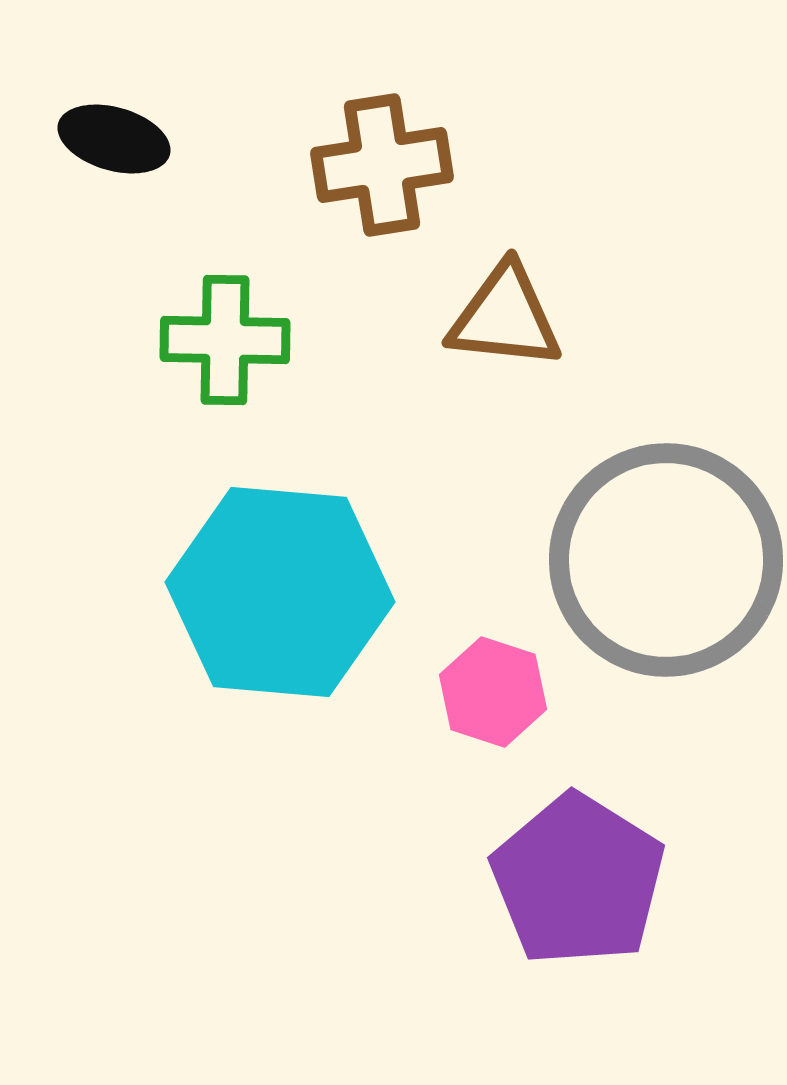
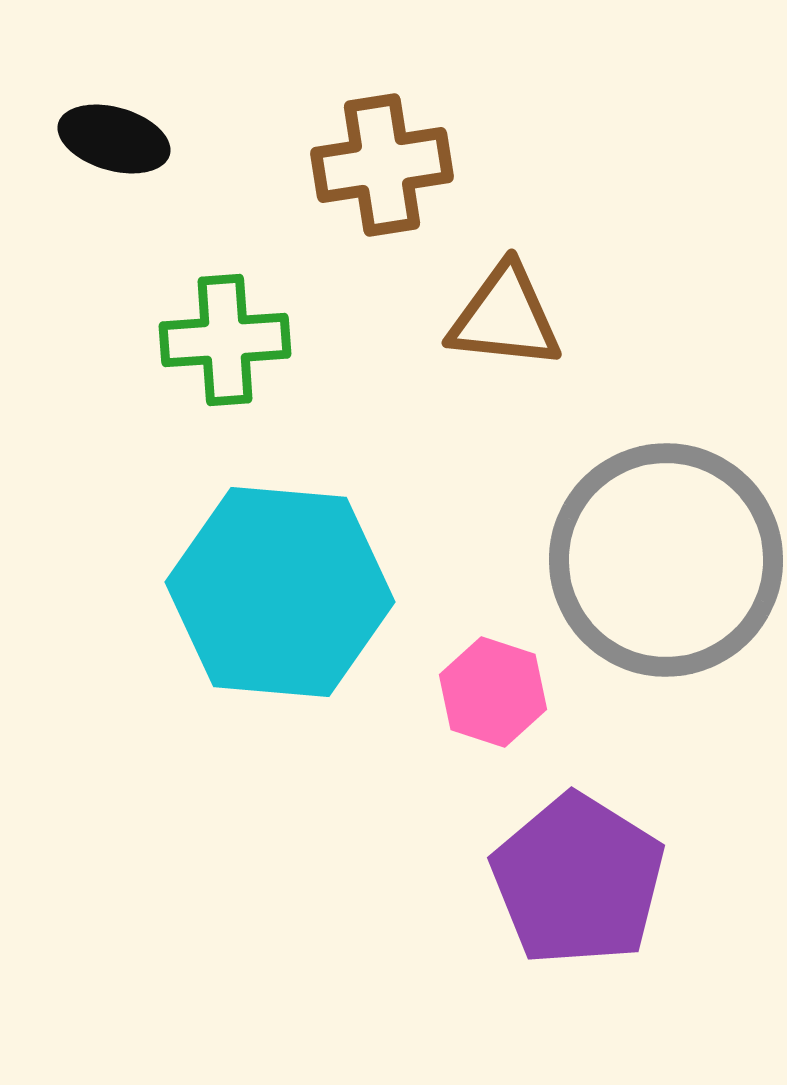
green cross: rotated 5 degrees counterclockwise
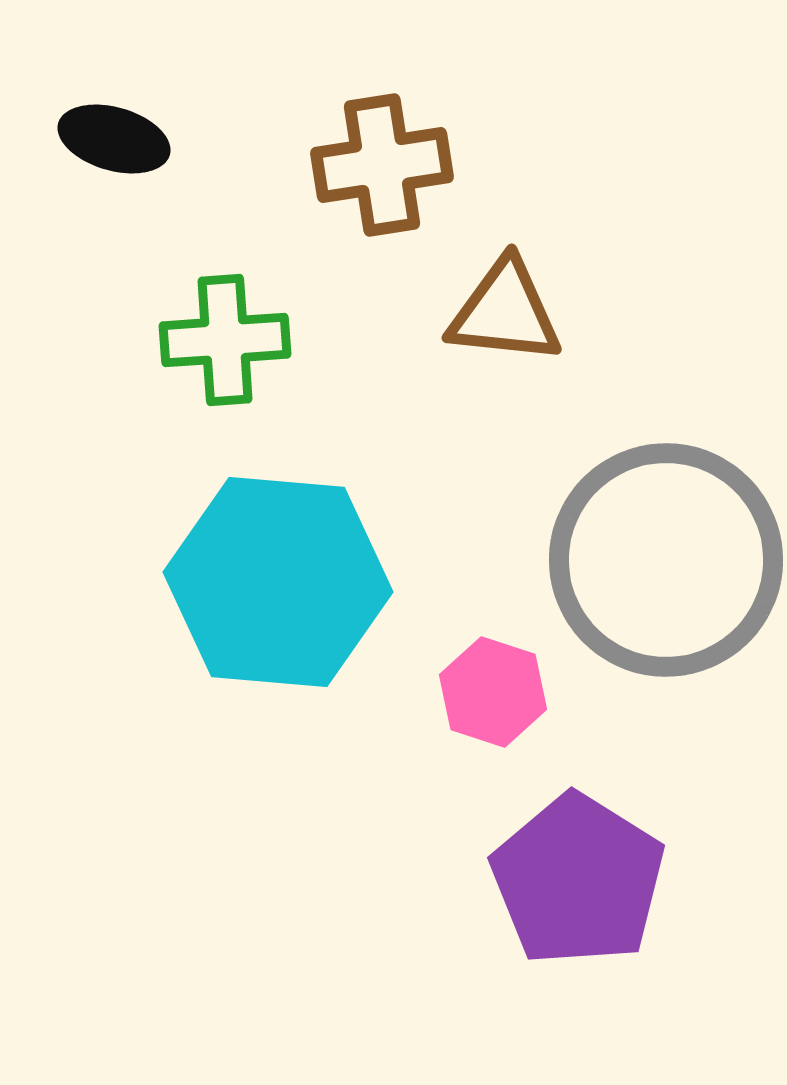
brown triangle: moved 5 px up
cyan hexagon: moved 2 px left, 10 px up
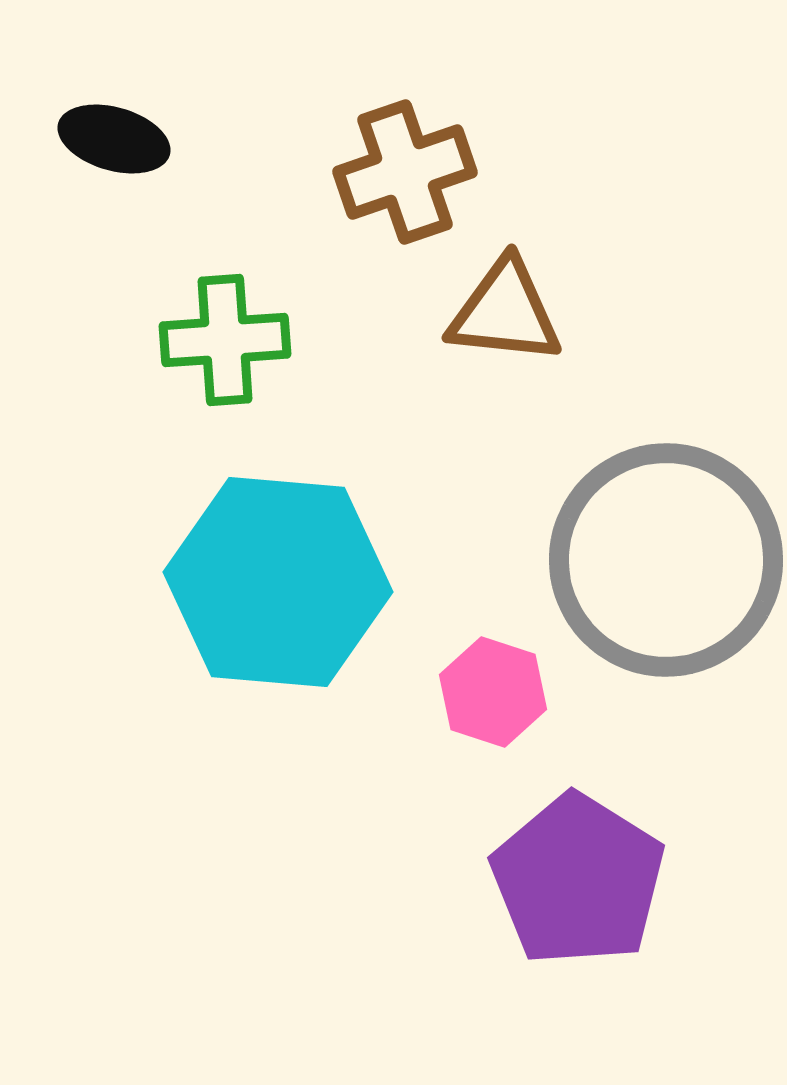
brown cross: moved 23 px right, 7 px down; rotated 10 degrees counterclockwise
